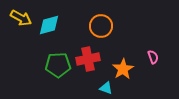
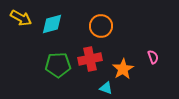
cyan diamond: moved 3 px right, 1 px up
red cross: moved 2 px right
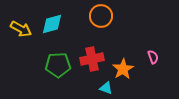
yellow arrow: moved 11 px down
orange circle: moved 10 px up
red cross: moved 2 px right
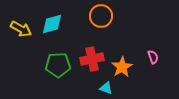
orange star: moved 1 px left, 2 px up
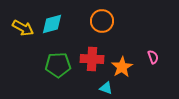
orange circle: moved 1 px right, 5 px down
yellow arrow: moved 2 px right, 1 px up
red cross: rotated 15 degrees clockwise
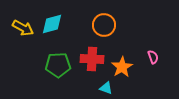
orange circle: moved 2 px right, 4 px down
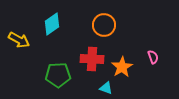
cyan diamond: rotated 20 degrees counterclockwise
yellow arrow: moved 4 px left, 12 px down
green pentagon: moved 10 px down
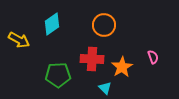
cyan triangle: moved 1 px left; rotated 24 degrees clockwise
